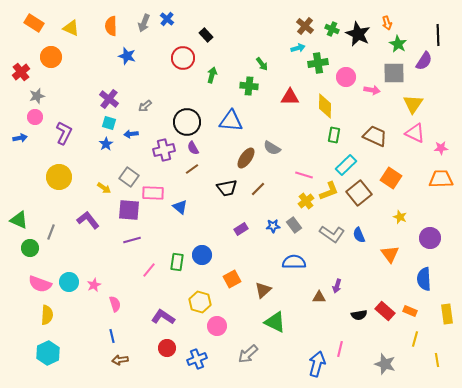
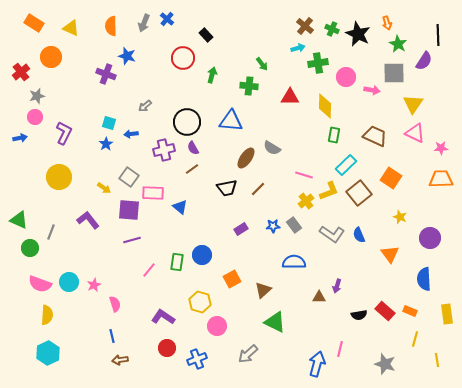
purple cross at (109, 99): moved 3 px left, 25 px up; rotated 18 degrees counterclockwise
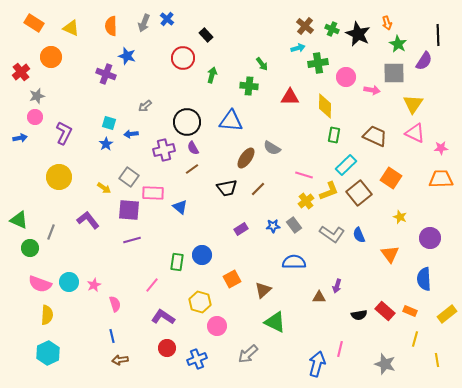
pink line at (149, 270): moved 3 px right, 15 px down
yellow rectangle at (447, 314): rotated 60 degrees clockwise
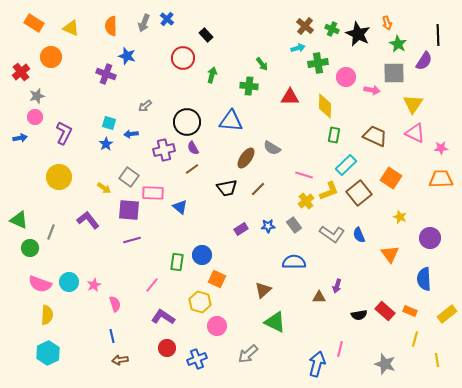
blue star at (273, 226): moved 5 px left
orange square at (232, 279): moved 15 px left; rotated 36 degrees counterclockwise
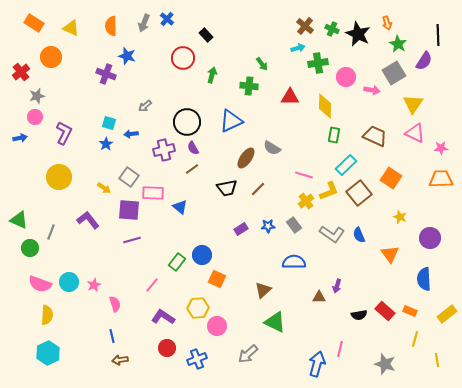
gray square at (394, 73): rotated 30 degrees counterclockwise
blue triangle at (231, 121): rotated 30 degrees counterclockwise
green rectangle at (177, 262): rotated 30 degrees clockwise
yellow hexagon at (200, 302): moved 2 px left, 6 px down; rotated 20 degrees counterclockwise
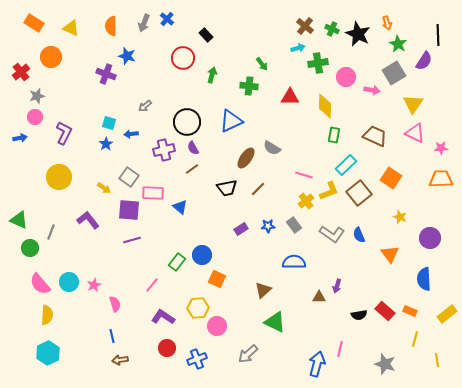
pink semicircle at (40, 284): rotated 30 degrees clockwise
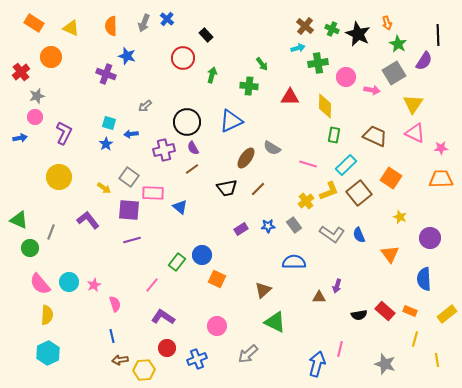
pink line at (304, 175): moved 4 px right, 11 px up
yellow hexagon at (198, 308): moved 54 px left, 62 px down
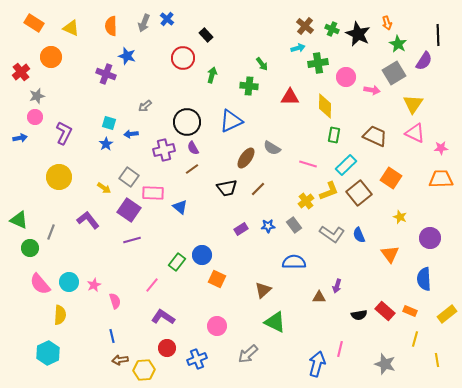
purple square at (129, 210): rotated 30 degrees clockwise
pink semicircle at (115, 304): moved 3 px up
yellow semicircle at (47, 315): moved 13 px right
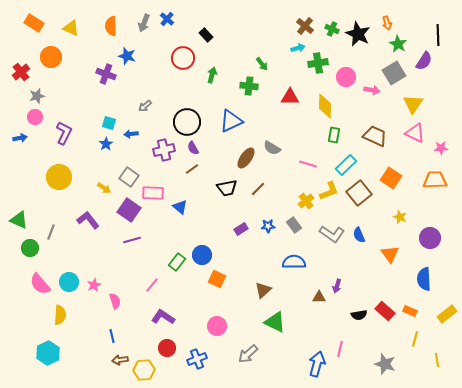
orange trapezoid at (441, 179): moved 6 px left, 1 px down
